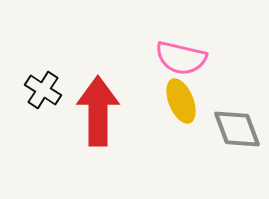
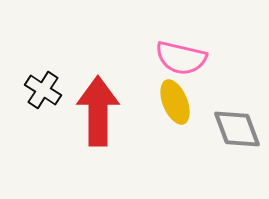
yellow ellipse: moved 6 px left, 1 px down
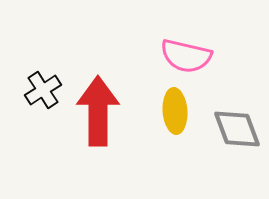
pink semicircle: moved 5 px right, 2 px up
black cross: rotated 24 degrees clockwise
yellow ellipse: moved 9 px down; rotated 18 degrees clockwise
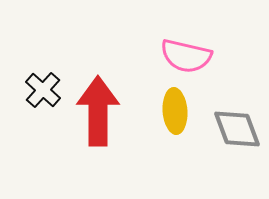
black cross: rotated 15 degrees counterclockwise
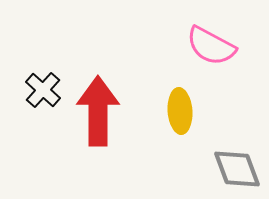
pink semicircle: moved 25 px right, 10 px up; rotated 15 degrees clockwise
yellow ellipse: moved 5 px right
gray diamond: moved 40 px down
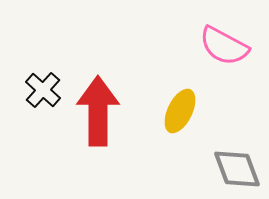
pink semicircle: moved 13 px right
yellow ellipse: rotated 30 degrees clockwise
